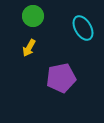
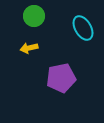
green circle: moved 1 px right
yellow arrow: rotated 48 degrees clockwise
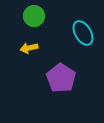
cyan ellipse: moved 5 px down
purple pentagon: rotated 28 degrees counterclockwise
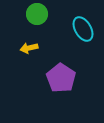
green circle: moved 3 px right, 2 px up
cyan ellipse: moved 4 px up
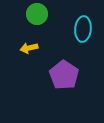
cyan ellipse: rotated 35 degrees clockwise
purple pentagon: moved 3 px right, 3 px up
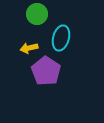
cyan ellipse: moved 22 px left, 9 px down; rotated 10 degrees clockwise
purple pentagon: moved 18 px left, 4 px up
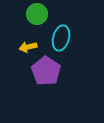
yellow arrow: moved 1 px left, 1 px up
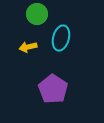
purple pentagon: moved 7 px right, 18 px down
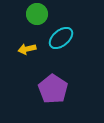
cyan ellipse: rotated 35 degrees clockwise
yellow arrow: moved 1 px left, 2 px down
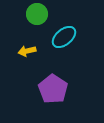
cyan ellipse: moved 3 px right, 1 px up
yellow arrow: moved 2 px down
